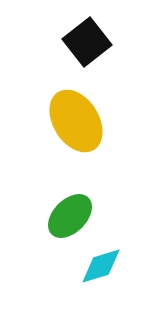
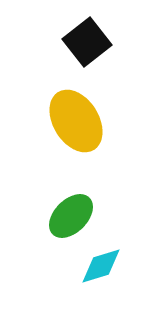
green ellipse: moved 1 px right
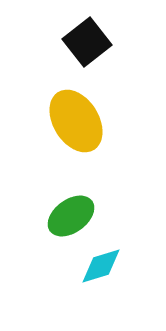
green ellipse: rotated 9 degrees clockwise
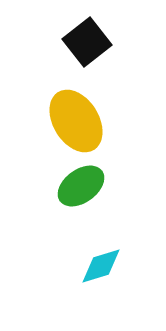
green ellipse: moved 10 px right, 30 px up
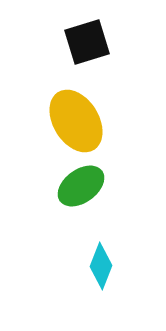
black square: rotated 21 degrees clockwise
cyan diamond: rotated 51 degrees counterclockwise
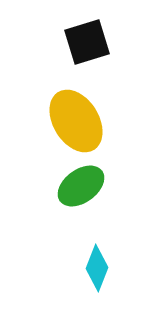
cyan diamond: moved 4 px left, 2 px down
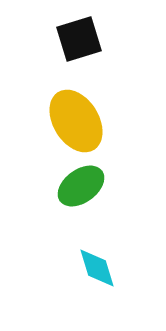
black square: moved 8 px left, 3 px up
cyan diamond: rotated 39 degrees counterclockwise
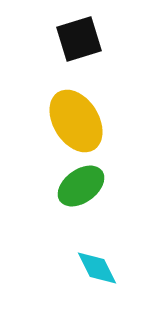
cyan diamond: rotated 9 degrees counterclockwise
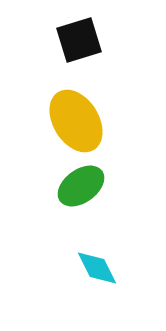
black square: moved 1 px down
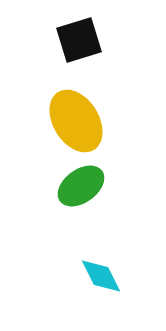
cyan diamond: moved 4 px right, 8 px down
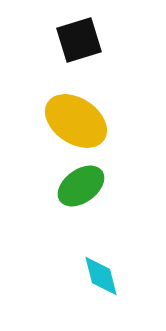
yellow ellipse: rotated 24 degrees counterclockwise
cyan diamond: rotated 12 degrees clockwise
